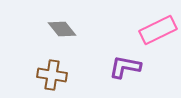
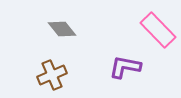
pink rectangle: rotated 72 degrees clockwise
brown cross: rotated 32 degrees counterclockwise
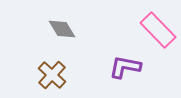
gray diamond: rotated 8 degrees clockwise
brown cross: rotated 24 degrees counterclockwise
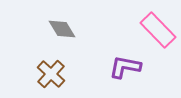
brown cross: moved 1 px left, 1 px up
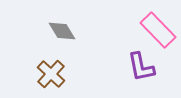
gray diamond: moved 2 px down
purple L-shape: moved 16 px right; rotated 112 degrees counterclockwise
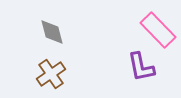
gray diamond: moved 10 px left, 1 px down; rotated 16 degrees clockwise
brown cross: rotated 12 degrees clockwise
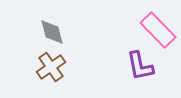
purple L-shape: moved 1 px left, 1 px up
brown cross: moved 7 px up
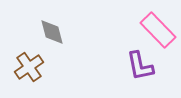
brown cross: moved 22 px left
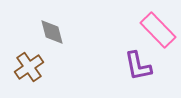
purple L-shape: moved 2 px left
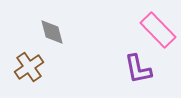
purple L-shape: moved 3 px down
